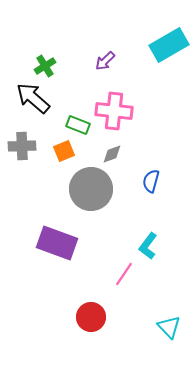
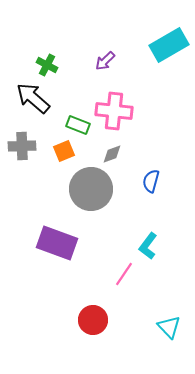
green cross: moved 2 px right, 1 px up; rotated 30 degrees counterclockwise
red circle: moved 2 px right, 3 px down
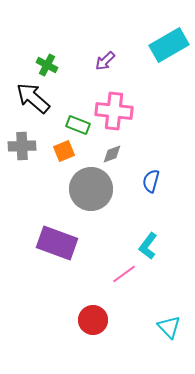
pink line: rotated 20 degrees clockwise
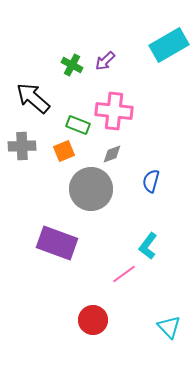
green cross: moved 25 px right
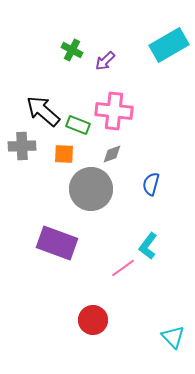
green cross: moved 15 px up
black arrow: moved 10 px right, 13 px down
orange square: moved 3 px down; rotated 25 degrees clockwise
blue semicircle: moved 3 px down
pink line: moved 1 px left, 6 px up
cyan triangle: moved 4 px right, 10 px down
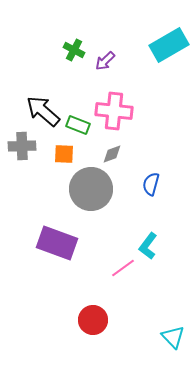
green cross: moved 2 px right
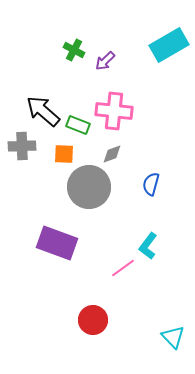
gray circle: moved 2 px left, 2 px up
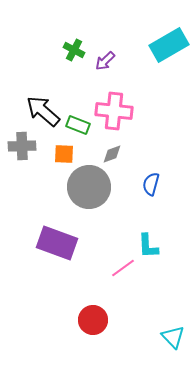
cyan L-shape: rotated 40 degrees counterclockwise
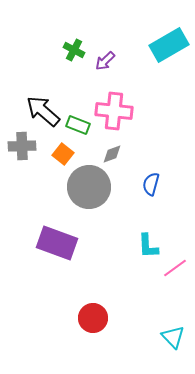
orange square: moved 1 px left; rotated 35 degrees clockwise
pink line: moved 52 px right
red circle: moved 2 px up
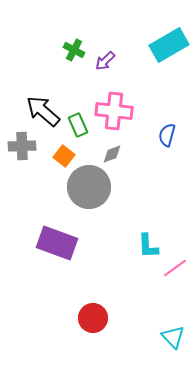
green rectangle: rotated 45 degrees clockwise
orange square: moved 1 px right, 2 px down
blue semicircle: moved 16 px right, 49 px up
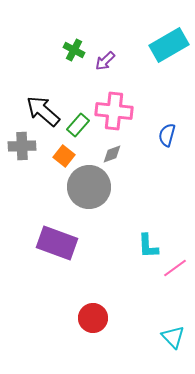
green rectangle: rotated 65 degrees clockwise
